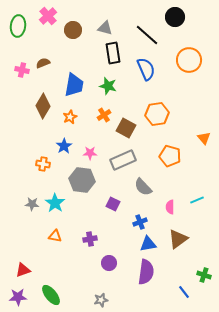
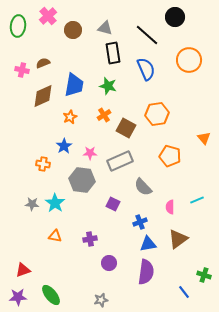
brown diamond at (43, 106): moved 10 px up; rotated 35 degrees clockwise
gray rectangle at (123, 160): moved 3 px left, 1 px down
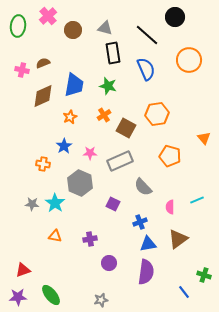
gray hexagon at (82, 180): moved 2 px left, 3 px down; rotated 15 degrees clockwise
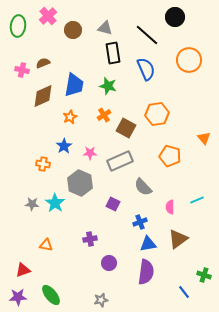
orange triangle at (55, 236): moved 9 px left, 9 px down
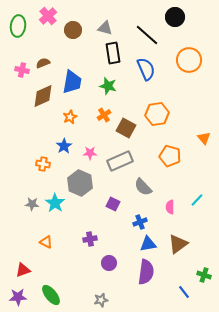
blue trapezoid at (74, 85): moved 2 px left, 3 px up
cyan line at (197, 200): rotated 24 degrees counterclockwise
brown triangle at (178, 239): moved 5 px down
orange triangle at (46, 245): moved 3 px up; rotated 16 degrees clockwise
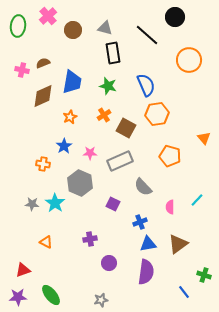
blue semicircle at (146, 69): moved 16 px down
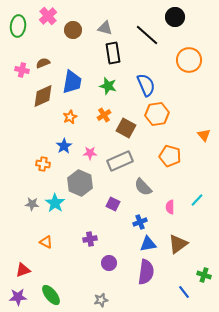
orange triangle at (204, 138): moved 3 px up
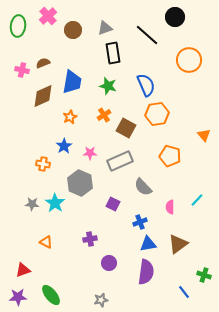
gray triangle at (105, 28): rotated 35 degrees counterclockwise
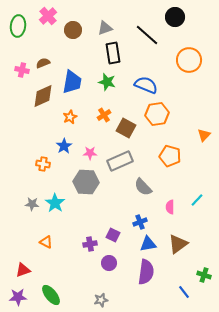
blue semicircle at (146, 85): rotated 45 degrees counterclockwise
green star at (108, 86): moved 1 px left, 4 px up
orange triangle at (204, 135): rotated 24 degrees clockwise
gray hexagon at (80, 183): moved 6 px right, 1 px up; rotated 20 degrees counterclockwise
purple square at (113, 204): moved 31 px down
purple cross at (90, 239): moved 5 px down
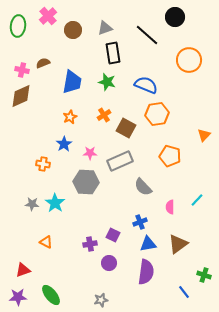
brown diamond at (43, 96): moved 22 px left
blue star at (64, 146): moved 2 px up
